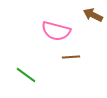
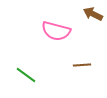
brown arrow: moved 1 px up
brown line: moved 11 px right, 8 px down
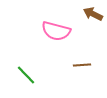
green line: rotated 10 degrees clockwise
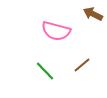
brown line: rotated 36 degrees counterclockwise
green line: moved 19 px right, 4 px up
